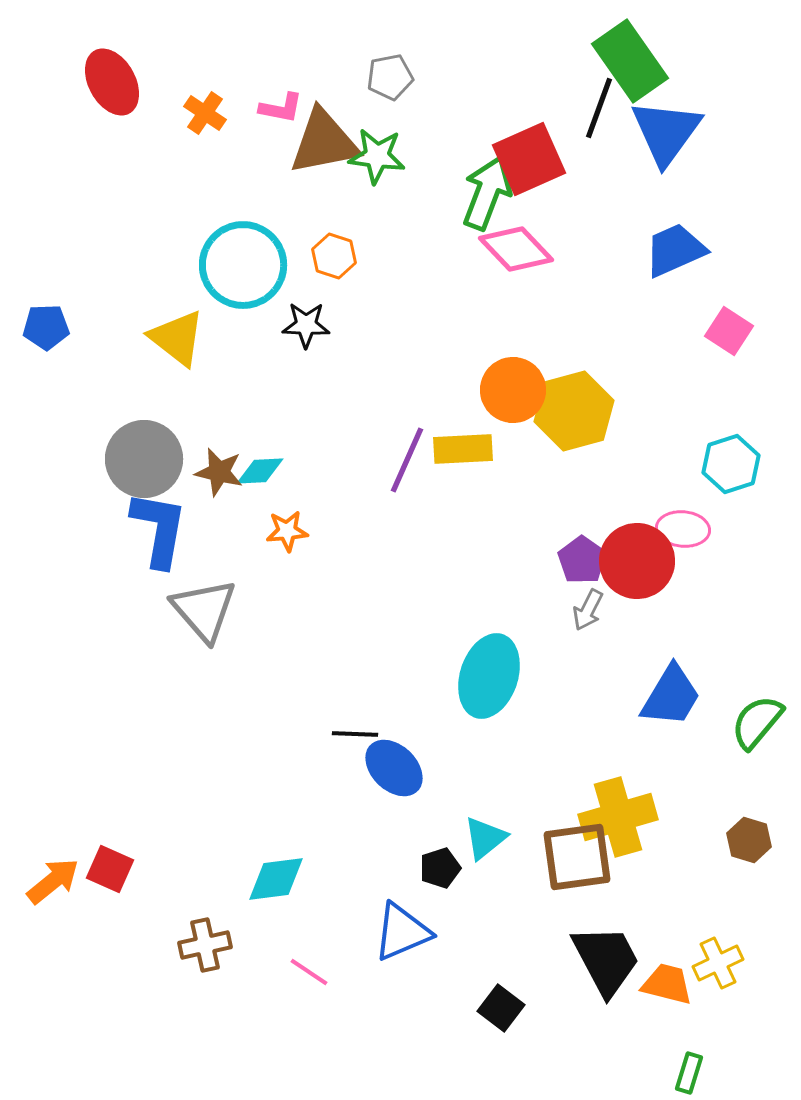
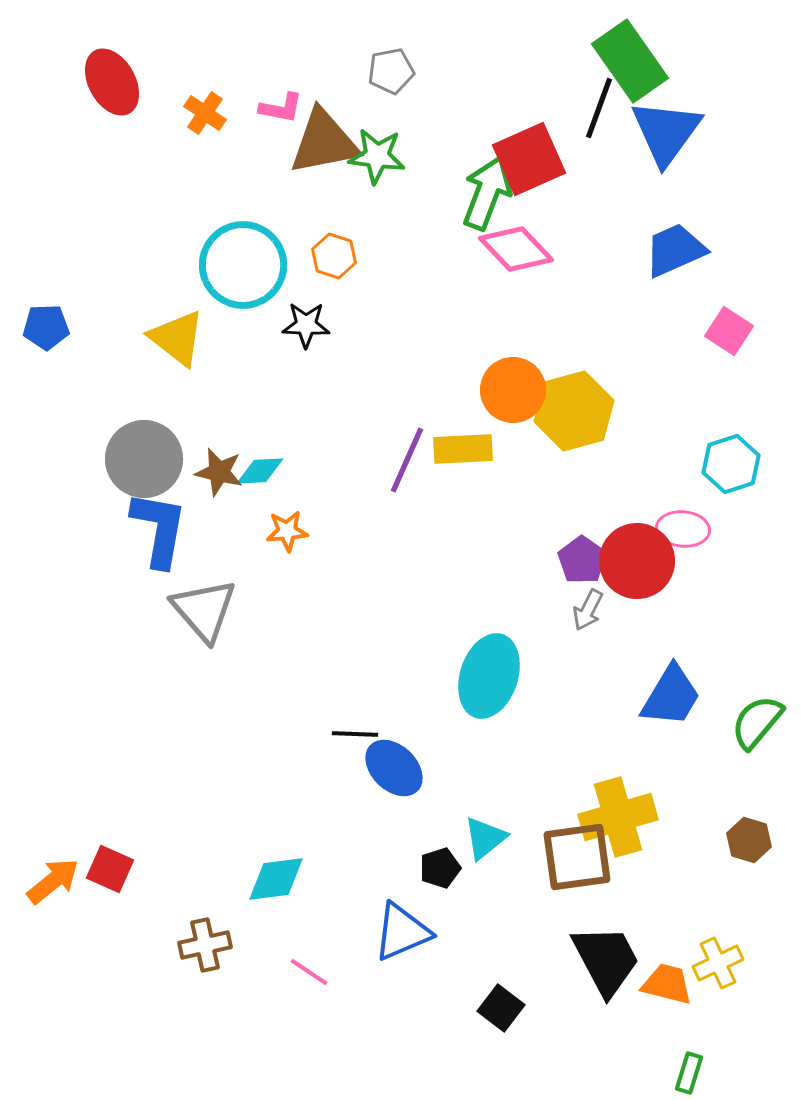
gray pentagon at (390, 77): moved 1 px right, 6 px up
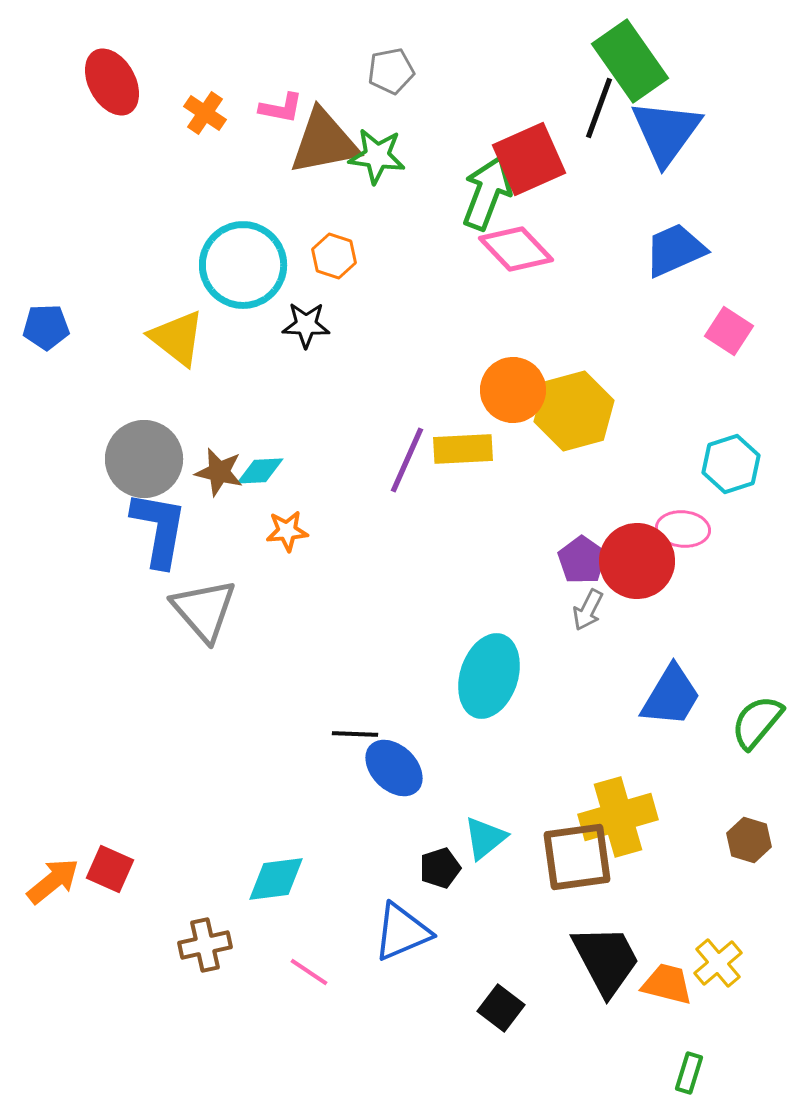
yellow cross at (718, 963): rotated 15 degrees counterclockwise
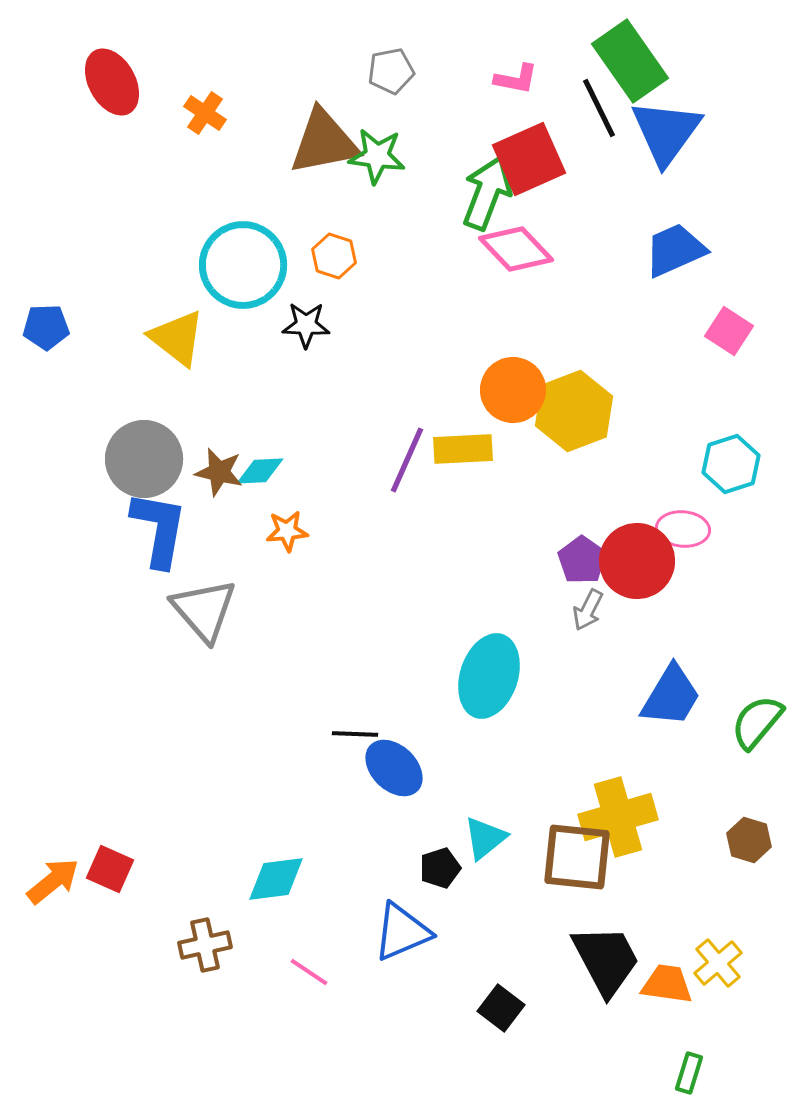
pink L-shape at (281, 108): moved 235 px right, 29 px up
black line at (599, 108): rotated 46 degrees counterclockwise
yellow hexagon at (574, 411): rotated 6 degrees counterclockwise
brown square at (577, 857): rotated 14 degrees clockwise
orange trapezoid at (667, 984): rotated 6 degrees counterclockwise
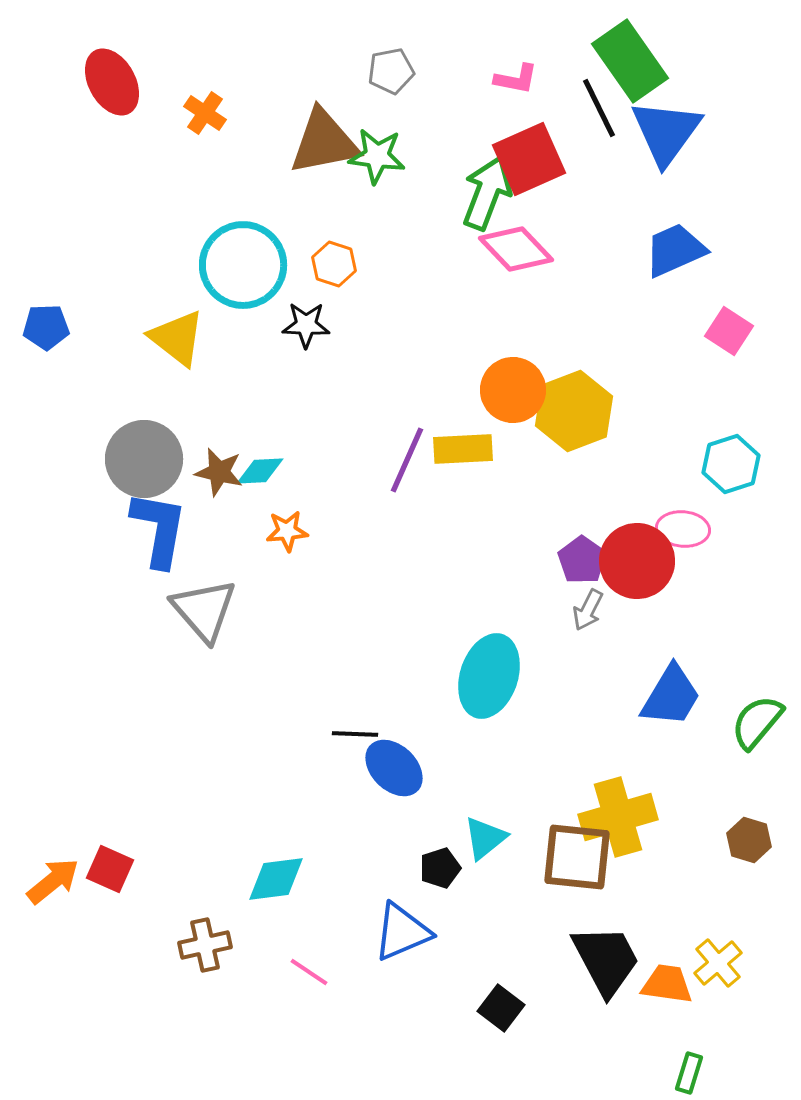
orange hexagon at (334, 256): moved 8 px down
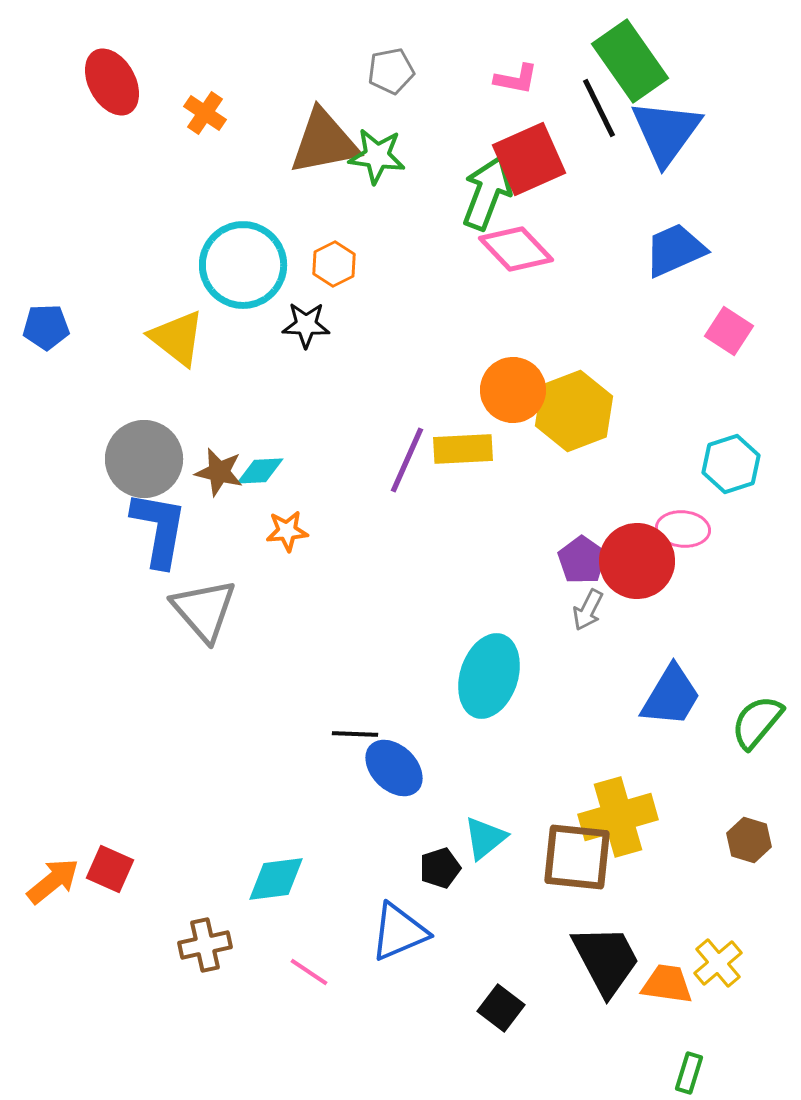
orange hexagon at (334, 264): rotated 15 degrees clockwise
blue triangle at (402, 932): moved 3 px left
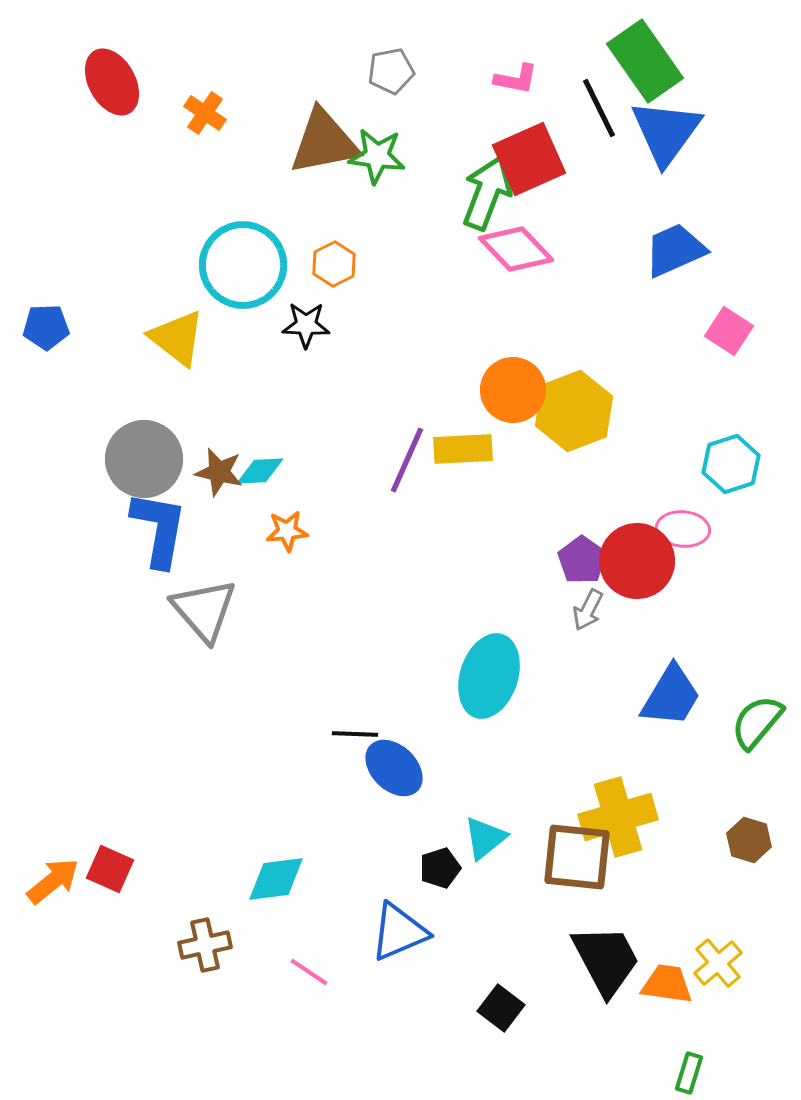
green rectangle at (630, 61): moved 15 px right
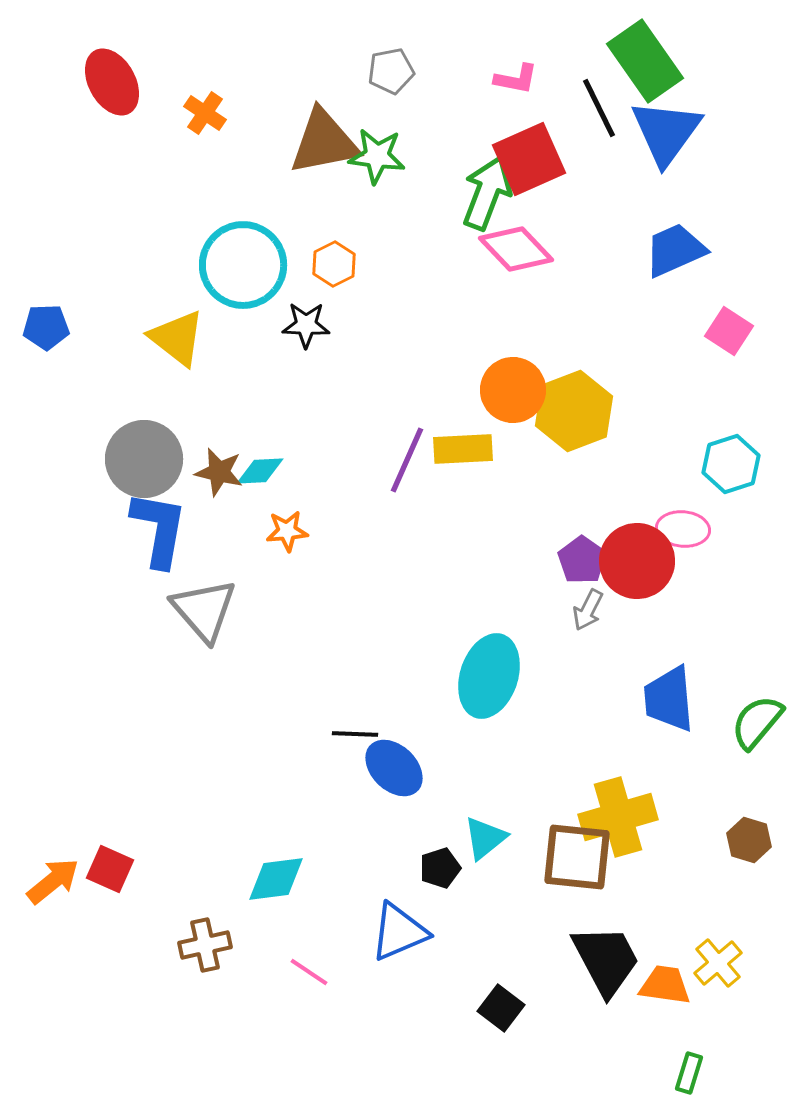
blue trapezoid at (671, 696): moved 2 px left, 3 px down; rotated 144 degrees clockwise
orange trapezoid at (667, 984): moved 2 px left, 1 px down
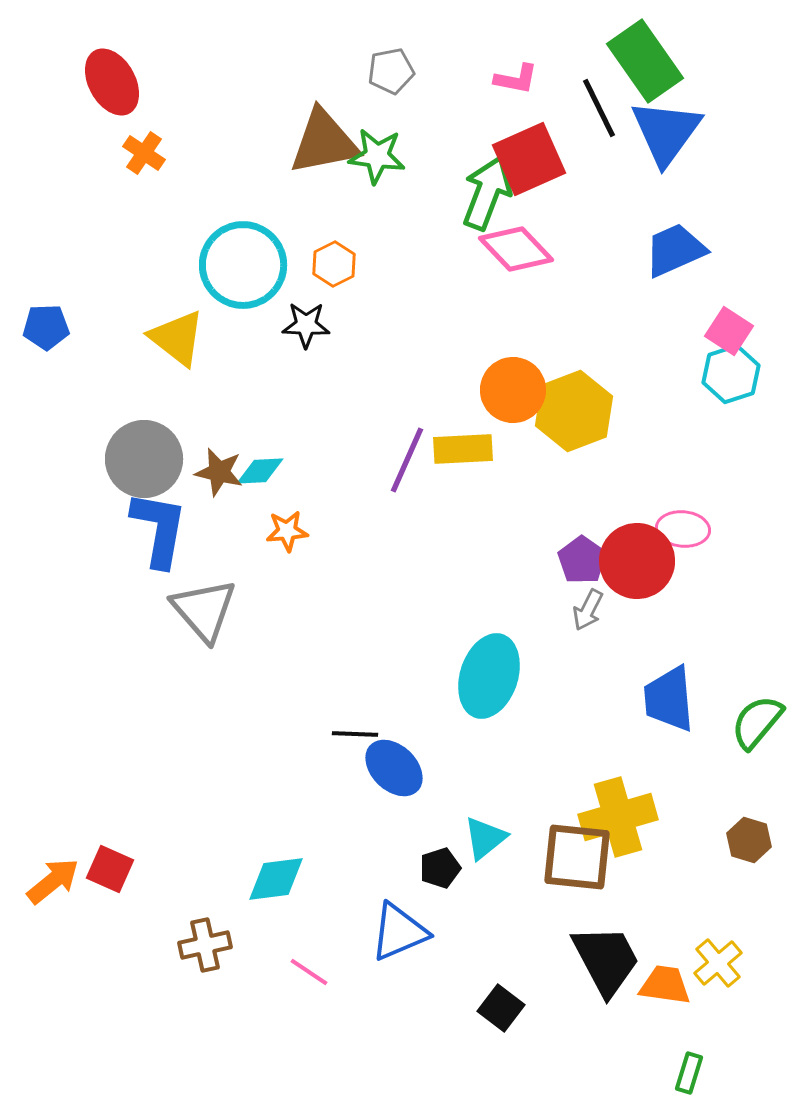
orange cross at (205, 113): moved 61 px left, 40 px down
cyan hexagon at (731, 464): moved 90 px up
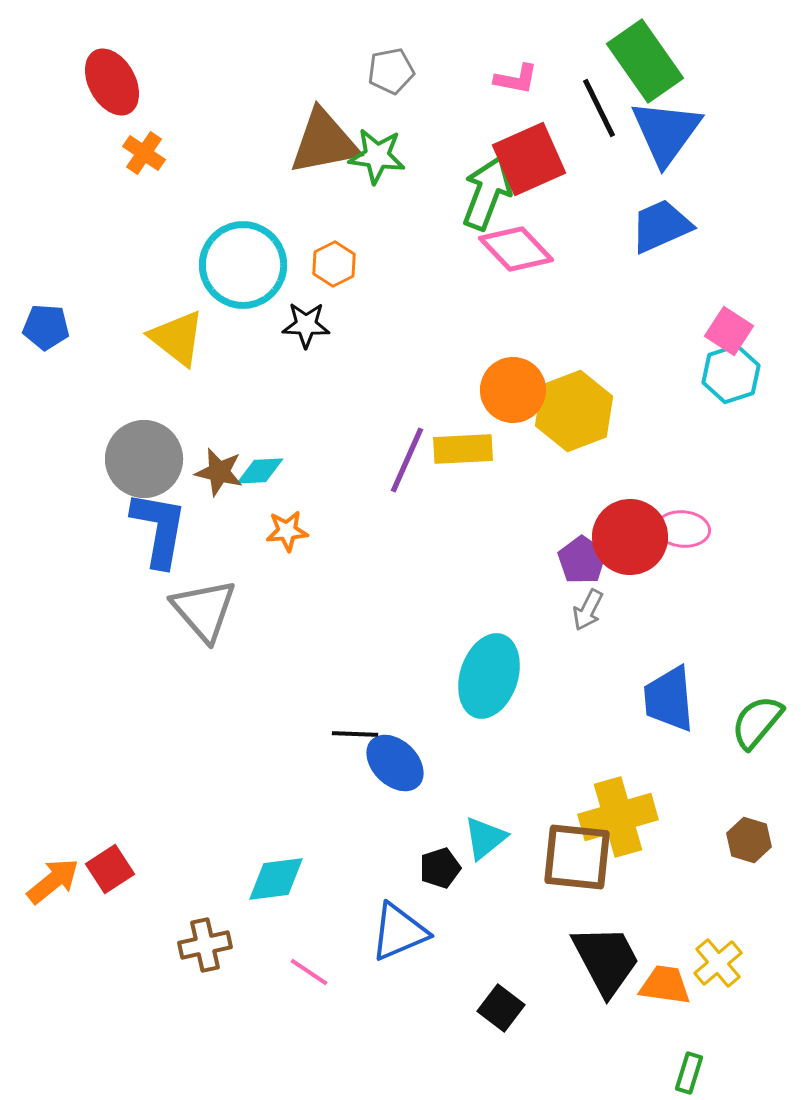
blue trapezoid at (675, 250): moved 14 px left, 24 px up
blue pentagon at (46, 327): rotated 6 degrees clockwise
red circle at (637, 561): moved 7 px left, 24 px up
blue ellipse at (394, 768): moved 1 px right, 5 px up
red square at (110, 869): rotated 33 degrees clockwise
